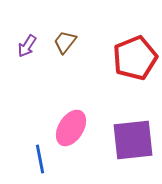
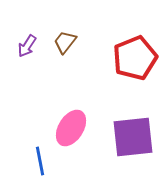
purple square: moved 3 px up
blue line: moved 2 px down
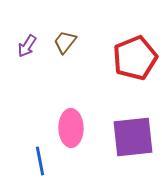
pink ellipse: rotated 33 degrees counterclockwise
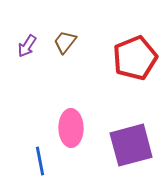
purple square: moved 2 px left, 8 px down; rotated 9 degrees counterclockwise
